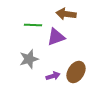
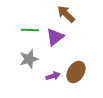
brown arrow: rotated 36 degrees clockwise
green line: moved 3 px left, 5 px down
purple triangle: moved 1 px left; rotated 18 degrees counterclockwise
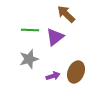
brown ellipse: rotated 10 degrees counterclockwise
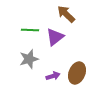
brown ellipse: moved 1 px right, 1 px down
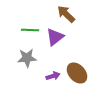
gray star: moved 2 px left, 1 px up; rotated 12 degrees clockwise
brown ellipse: rotated 65 degrees counterclockwise
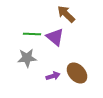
green line: moved 2 px right, 4 px down
purple triangle: rotated 42 degrees counterclockwise
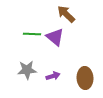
gray star: moved 12 px down
brown ellipse: moved 8 px right, 5 px down; rotated 40 degrees clockwise
